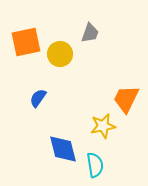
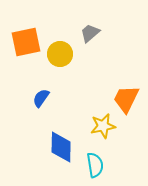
gray trapezoid: rotated 150 degrees counterclockwise
blue semicircle: moved 3 px right
blue diamond: moved 2 px left, 2 px up; rotated 16 degrees clockwise
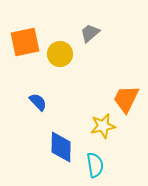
orange square: moved 1 px left
blue semicircle: moved 3 px left, 4 px down; rotated 102 degrees clockwise
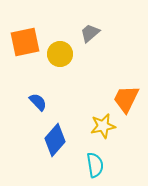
blue diamond: moved 6 px left, 7 px up; rotated 40 degrees clockwise
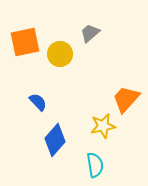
orange trapezoid: rotated 16 degrees clockwise
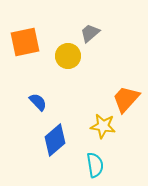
yellow circle: moved 8 px right, 2 px down
yellow star: rotated 20 degrees clockwise
blue diamond: rotated 8 degrees clockwise
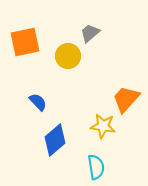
cyan semicircle: moved 1 px right, 2 px down
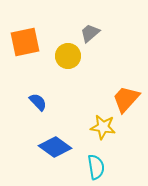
yellow star: moved 1 px down
blue diamond: moved 7 px down; rotated 76 degrees clockwise
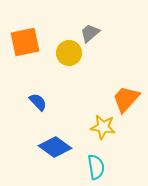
yellow circle: moved 1 px right, 3 px up
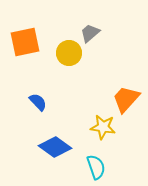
cyan semicircle: rotated 10 degrees counterclockwise
